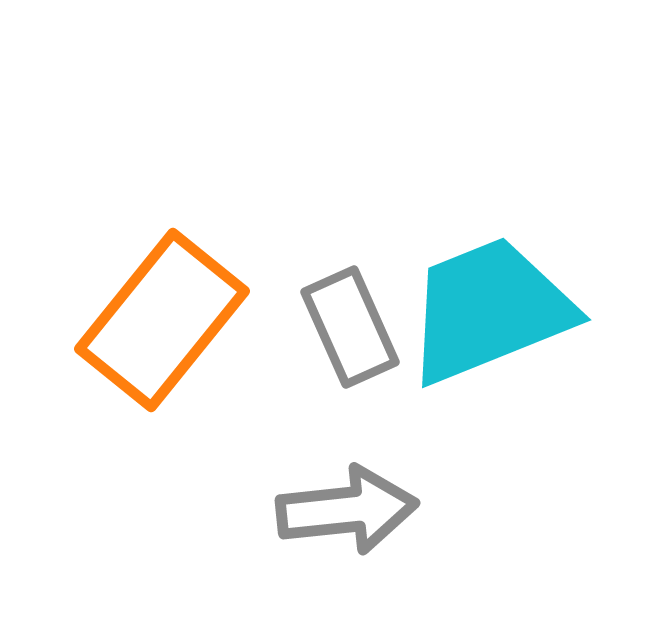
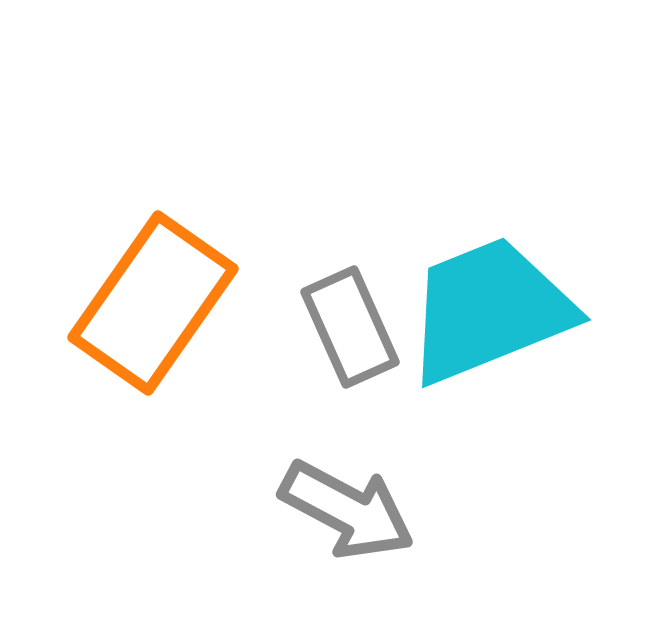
orange rectangle: moved 9 px left, 17 px up; rotated 4 degrees counterclockwise
gray arrow: rotated 34 degrees clockwise
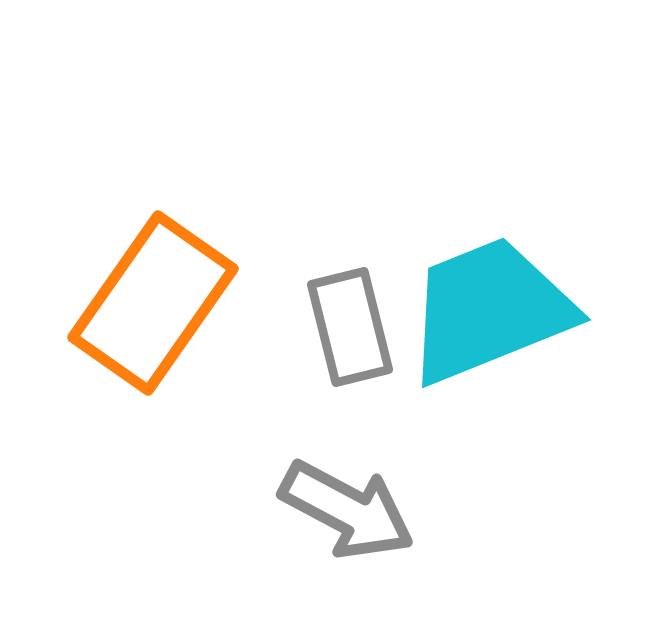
gray rectangle: rotated 10 degrees clockwise
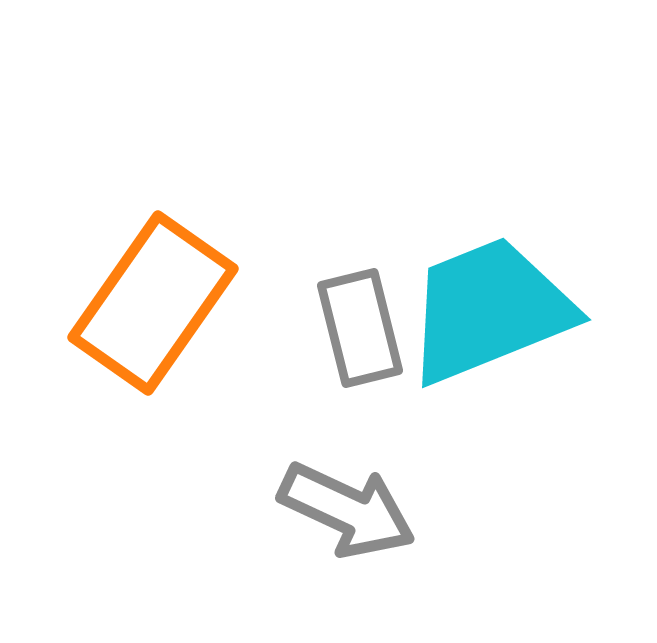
gray rectangle: moved 10 px right, 1 px down
gray arrow: rotated 3 degrees counterclockwise
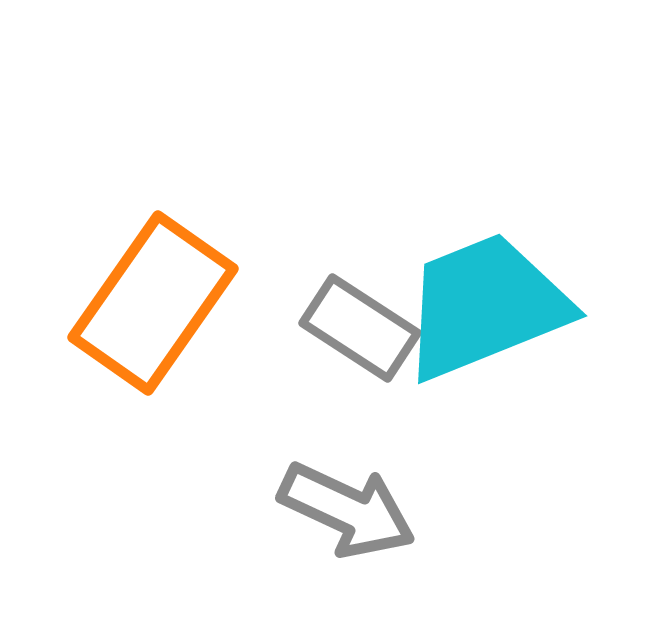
cyan trapezoid: moved 4 px left, 4 px up
gray rectangle: rotated 43 degrees counterclockwise
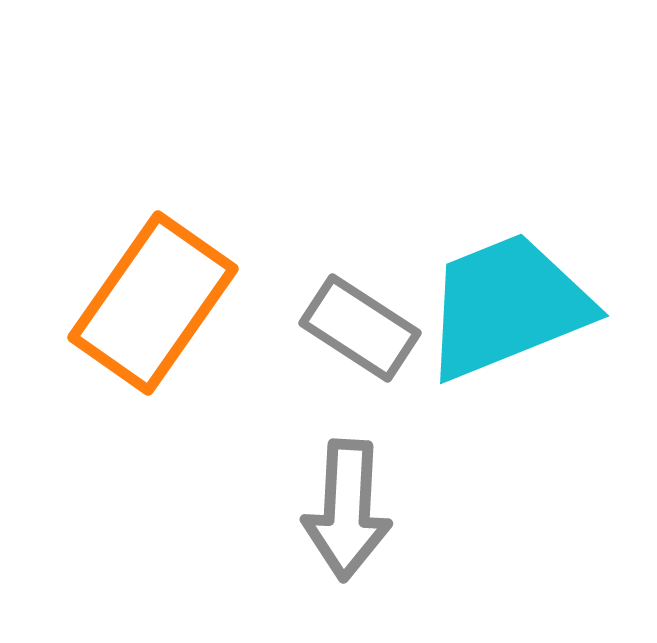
cyan trapezoid: moved 22 px right
gray arrow: rotated 68 degrees clockwise
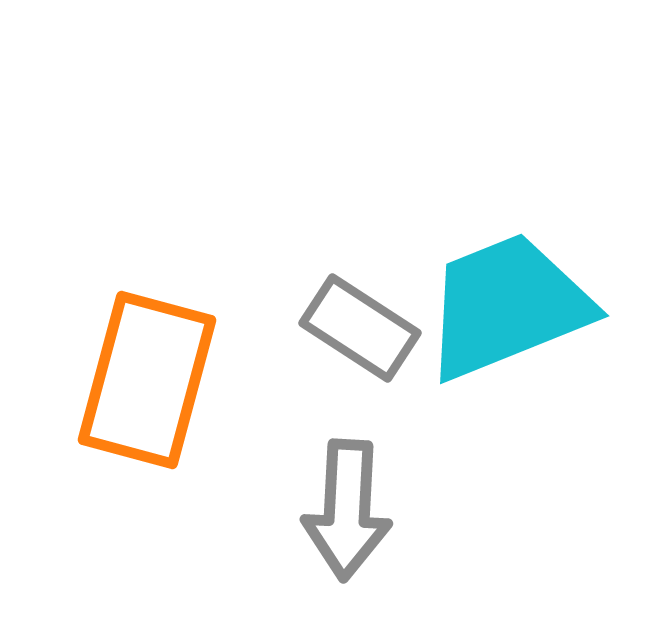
orange rectangle: moved 6 px left, 77 px down; rotated 20 degrees counterclockwise
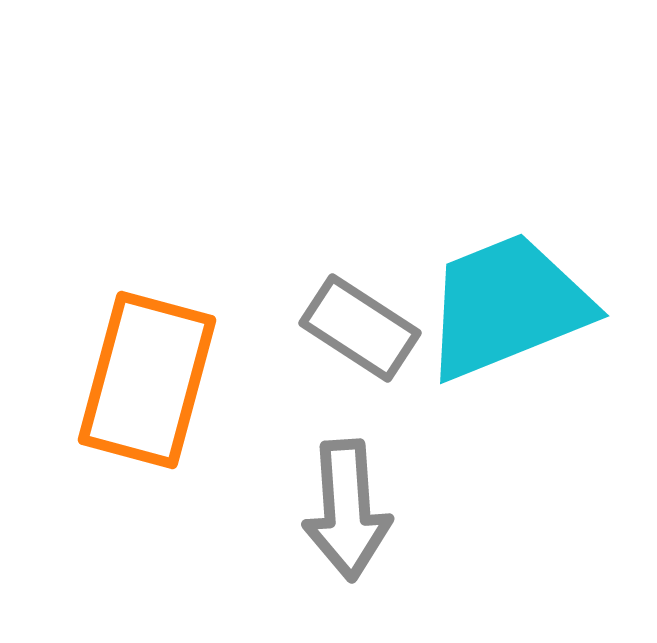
gray arrow: rotated 7 degrees counterclockwise
